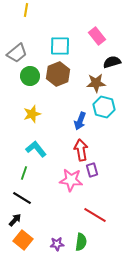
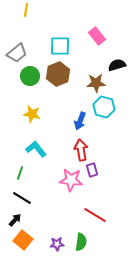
black semicircle: moved 5 px right, 3 px down
yellow star: rotated 30 degrees clockwise
green line: moved 4 px left
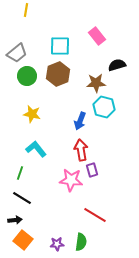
green circle: moved 3 px left
black arrow: rotated 40 degrees clockwise
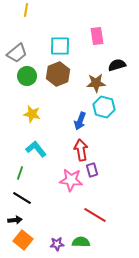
pink rectangle: rotated 30 degrees clockwise
green semicircle: rotated 96 degrees counterclockwise
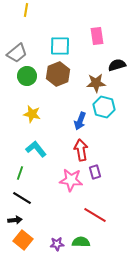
purple rectangle: moved 3 px right, 2 px down
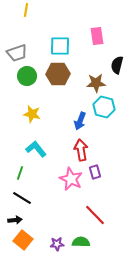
gray trapezoid: rotated 20 degrees clockwise
black semicircle: rotated 60 degrees counterclockwise
brown hexagon: rotated 20 degrees clockwise
pink star: moved 1 px up; rotated 20 degrees clockwise
red line: rotated 15 degrees clockwise
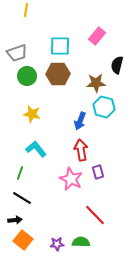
pink rectangle: rotated 48 degrees clockwise
purple rectangle: moved 3 px right
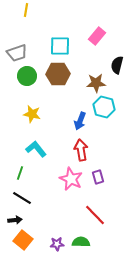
purple rectangle: moved 5 px down
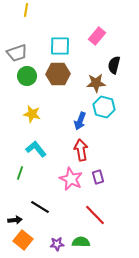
black semicircle: moved 3 px left
black line: moved 18 px right, 9 px down
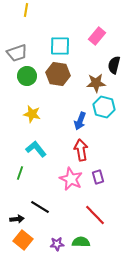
brown hexagon: rotated 10 degrees clockwise
black arrow: moved 2 px right, 1 px up
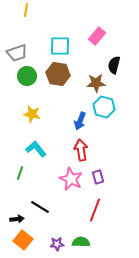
red line: moved 5 px up; rotated 65 degrees clockwise
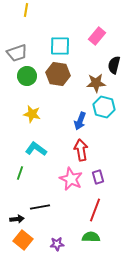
cyan L-shape: rotated 15 degrees counterclockwise
black line: rotated 42 degrees counterclockwise
green semicircle: moved 10 px right, 5 px up
